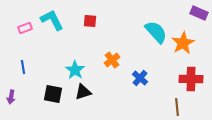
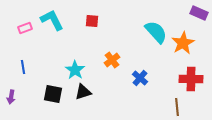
red square: moved 2 px right
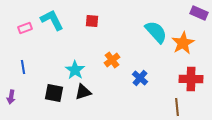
black square: moved 1 px right, 1 px up
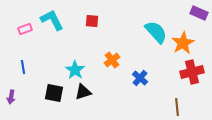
pink rectangle: moved 1 px down
red cross: moved 1 px right, 7 px up; rotated 15 degrees counterclockwise
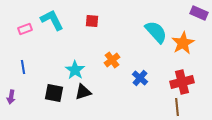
red cross: moved 10 px left, 10 px down
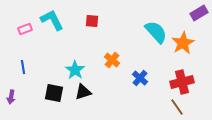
purple rectangle: rotated 54 degrees counterclockwise
orange cross: rotated 14 degrees counterclockwise
brown line: rotated 30 degrees counterclockwise
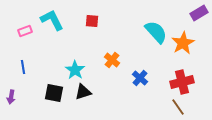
pink rectangle: moved 2 px down
brown line: moved 1 px right
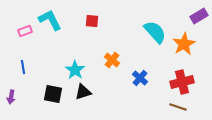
purple rectangle: moved 3 px down
cyan L-shape: moved 2 px left
cyan semicircle: moved 1 px left
orange star: moved 1 px right, 1 px down
black square: moved 1 px left, 1 px down
brown line: rotated 36 degrees counterclockwise
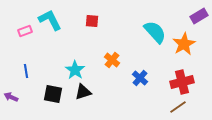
blue line: moved 3 px right, 4 px down
purple arrow: rotated 104 degrees clockwise
brown line: rotated 54 degrees counterclockwise
